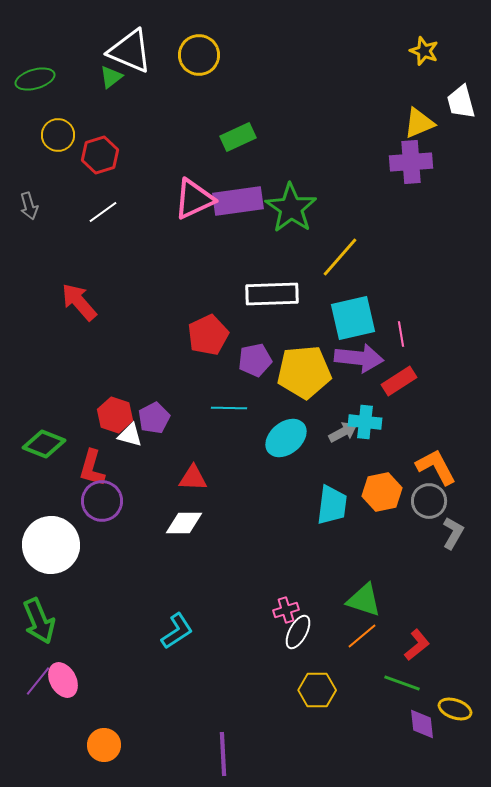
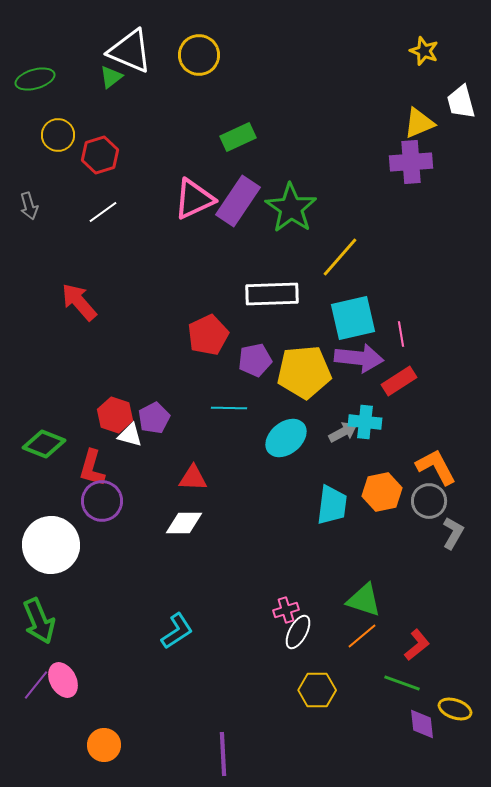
purple rectangle at (238, 201): rotated 48 degrees counterclockwise
purple line at (38, 681): moved 2 px left, 4 px down
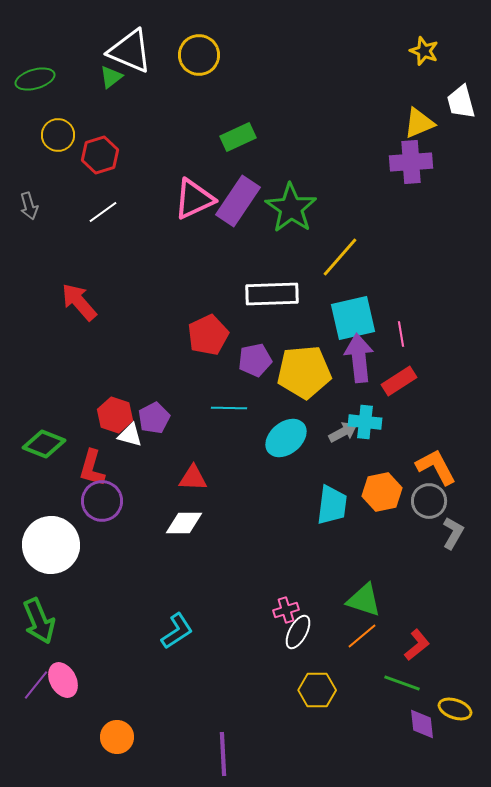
purple arrow at (359, 358): rotated 102 degrees counterclockwise
orange circle at (104, 745): moved 13 px right, 8 px up
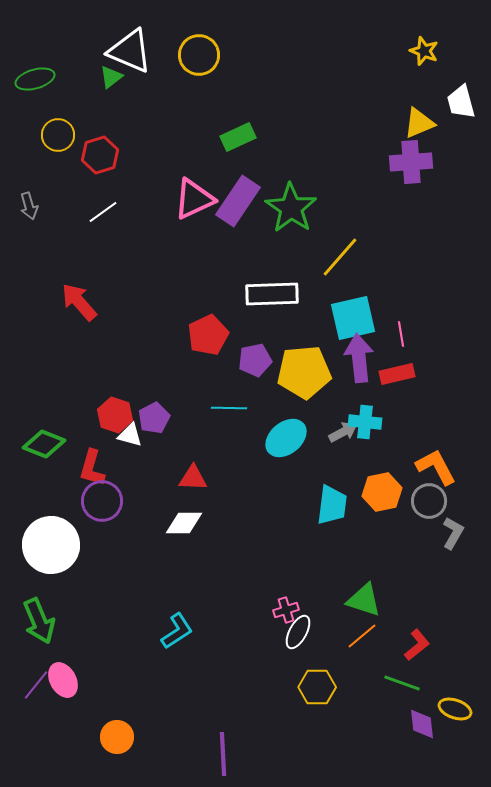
red rectangle at (399, 381): moved 2 px left, 7 px up; rotated 20 degrees clockwise
yellow hexagon at (317, 690): moved 3 px up
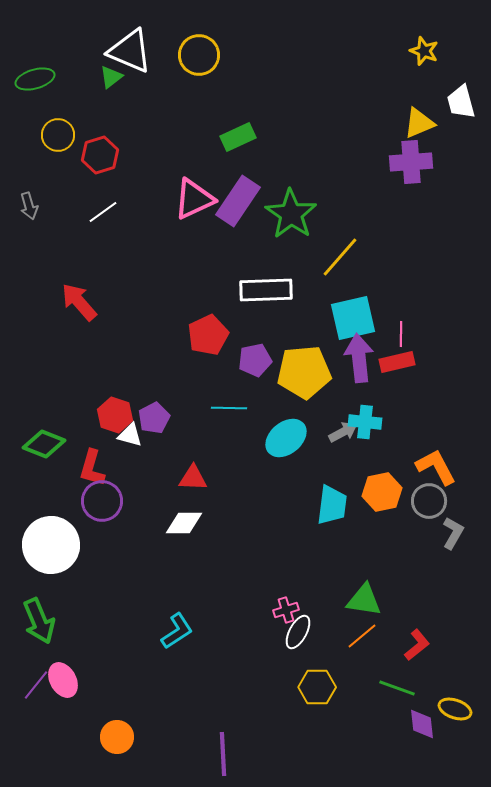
green star at (291, 208): moved 6 px down
white rectangle at (272, 294): moved 6 px left, 4 px up
pink line at (401, 334): rotated 10 degrees clockwise
red rectangle at (397, 374): moved 12 px up
green triangle at (364, 600): rotated 9 degrees counterclockwise
green line at (402, 683): moved 5 px left, 5 px down
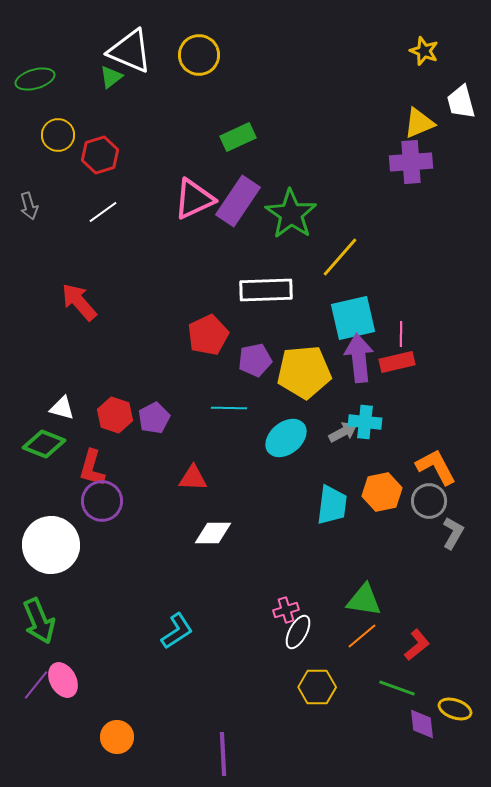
white triangle at (130, 435): moved 68 px left, 27 px up
white diamond at (184, 523): moved 29 px right, 10 px down
